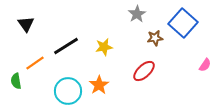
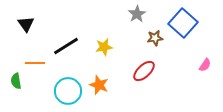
orange line: rotated 36 degrees clockwise
orange star: rotated 18 degrees counterclockwise
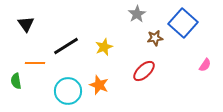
yellow star: rotated 12 degrees counterclockwise
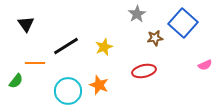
pink semicircle: rotated 32 degrees clockwise
red ellipse: rotated 30 degrees clockwise
green semicircle: rotated 133 degrees counterclockwise
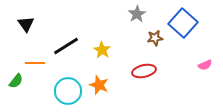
yellow star: moved 2 px left, 3 px down; rotated 18 degrees counterclockwise
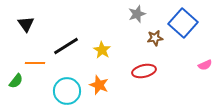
gray star: rotated 12 degrees clockwise
cyan circle: moved 1 px left
